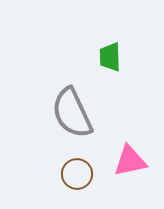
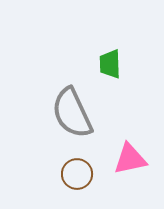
green trapezoid: moved 7 px down
pink triangle: moved 2 px up
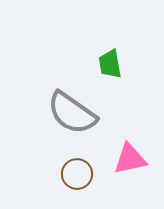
green trapezoid: rotated 8 degrees counterclockwise
gray semicircle: rotated 30 degrees counterclockwise
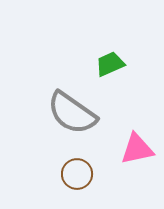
green trapezoid: rotated 76 degrees clockwise
pink triangle: moved 7 px right, 10 px up
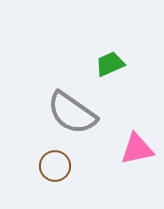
brown circle: moved 22 px left, 8 px up
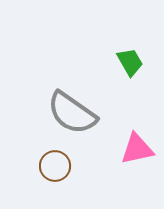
green trapezoid: moved 20 px right, 2 px up; rotated 84 degrees clockwise
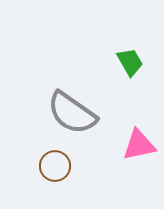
pink triangle: moved 2 px right, 4 px up
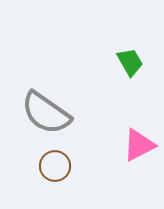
gray semicircle: moved 26 px left
pink triangle: rotated 15 degrees counterclockwise
